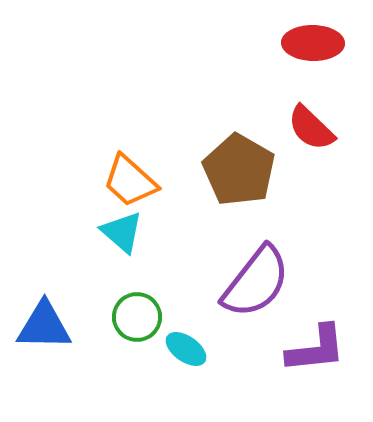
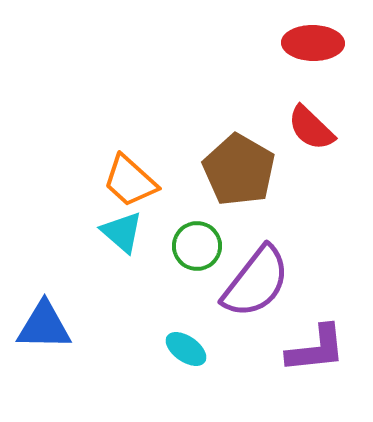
green circle: moved 60 px right, 71 px up
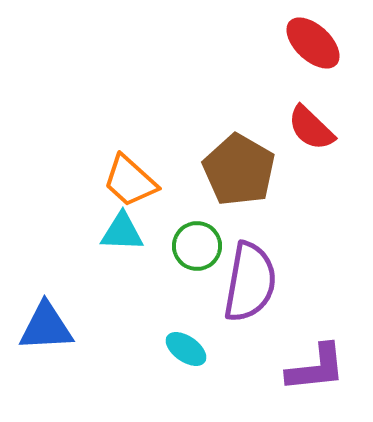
red ellipse: rotated 42 degrees clockwise
cyan triangle: rotated 39 degrees counterclockwise
purple semicircle: moved 6 px left; rotated 28 degrees counterclockwise
blue triangle: moved 2 px right, 1 px down; rotated 4 degrees counterclockwise
purple L-shape: moved 19 px down
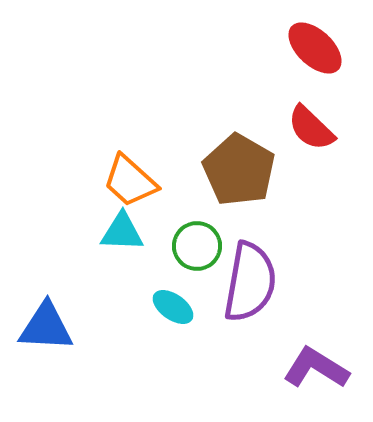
red ellipse: moved 2 px right, 5 px down
blue triangle: rotated 6 degrees clockwise
cyan ellipse: moved 13 px left, 42 px up
purple L-shape: rotated 142 degrees counterclockwise
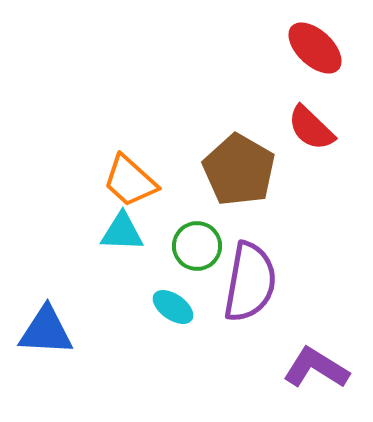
blue triangle: moved 4 px down
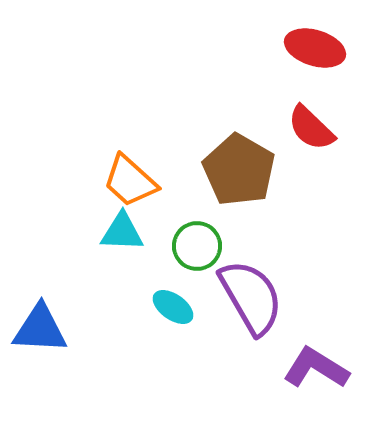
red ellipse: rotated 26 degrees counterclockwise
purple semicircle: moved 1 px right, 15 px down; rotated 40 degrees counterclockwise
blue triangle: moved 6 px left, 2 px up
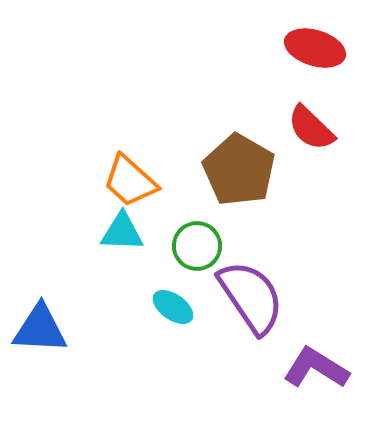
purple semicircle: rotated 4 degrees counterclockwise
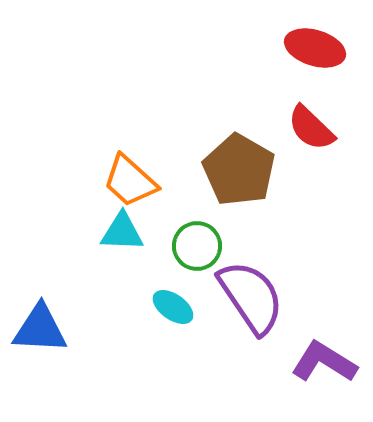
purple L-shape: moved 8 px right, 6 px up
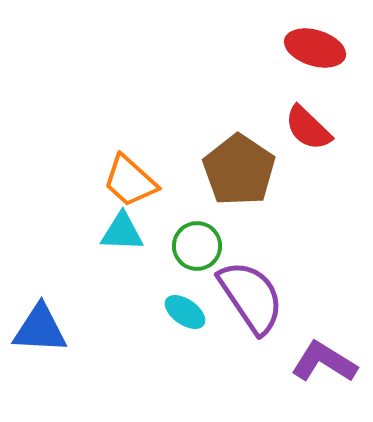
red semicircle: moved 3 px left
brown pentagon: rotated 4 degrees clockwise
cyan ellipse: moved 12 px right, 5 px down
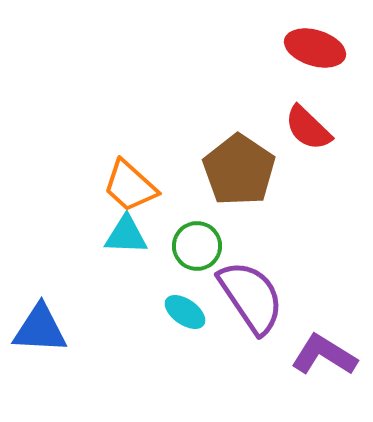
orange trapezoid: moved 5 px down
cyan triangle: moved 4 px right, 3 px down
purple L-shape: moved 7 px up
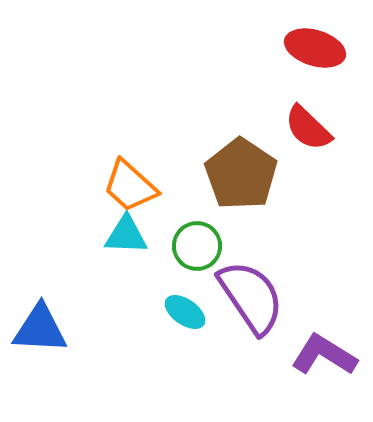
brown pentagon: moved 2 px right, 4 px down
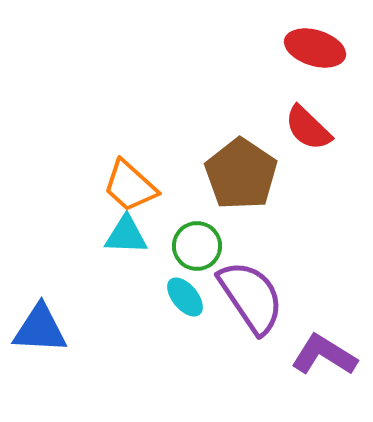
cyan ellipse: moved 15 px up; rotated 15 degrees clockwise
